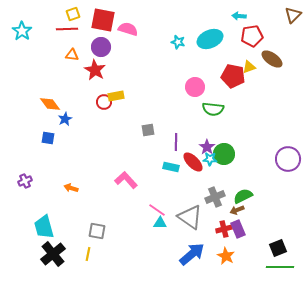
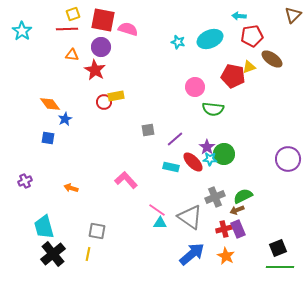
purple line at (176, 142): moved 1 px left, 3 px up; rotated 48 degrees clockwise
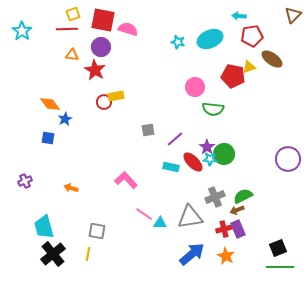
pink line at (157, 210): moved 13 px left, 4 px down
gray triangle at (190, 217): rotated 44 degrees counterclockwise
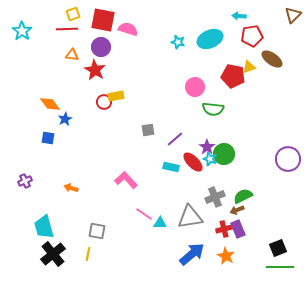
cyan star at (210, 159): rotated 16 degrees clockwise
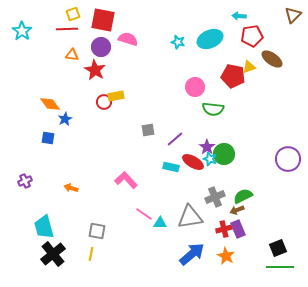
pink semicircle at (128, 29): moved 10 px down
red ellipse at (193, 162): rotated 15 degrees counterclockwise
yellow line at (88, 254): moved 3 px right
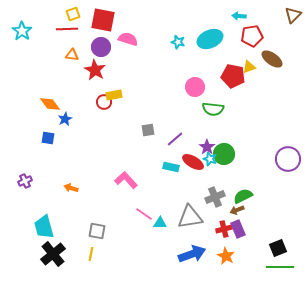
yellow rectangle at (116, 96): moved 2 px left, 1 px up
blue arrow at (192, 254): rotated 20 degrees clockwise
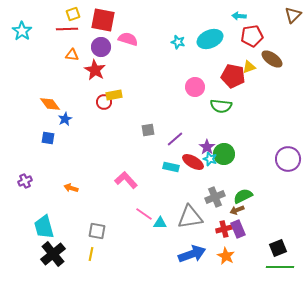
green semicircle at (213, 109): moved 8 px right, 3 px up
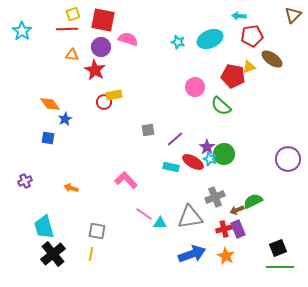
green semicircle at (221, 106): rotated 35 degrees clockwise
green semicircle at (243, 196): moved 10 px right, 5 px down
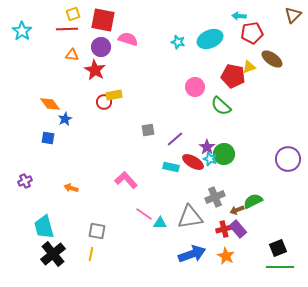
red pentagon at (252, 36): moved 3 px up
purple rectangle at (238, 229): rotated 18 degrees counterclockwise
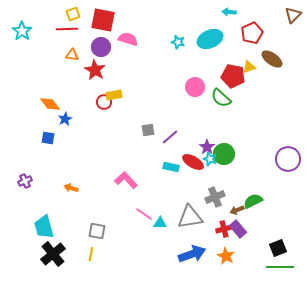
cyan arrow at (239, 16): moved 10 px left, 4 px up
red pentagon at (252, 33): rotated 15 degrees counterclockwise
green semicircle at (221, 106): moved 8 px up
purple line at (175, 139): moved 5 px left, 2 px up
